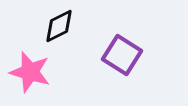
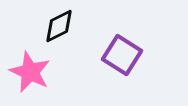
pink star: rotated 9 degrees clockwise
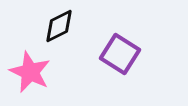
purple square: moved 2 px left, 1 px up
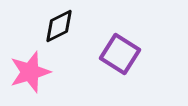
pink star: rotated 30 degrees clockwise
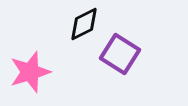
black diamond: moved 25 px right, 2 px up
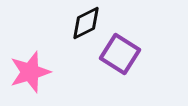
black diamond: moved 2 px right, 1 px up
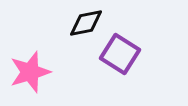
black diamond: rotated 15 degrees clockwise
